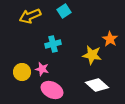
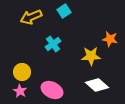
yellow arrow: moved 1 px right, 1 px down
orange star: rotated 21 degrees counterclockwise
cyan cross: rotated 21 degrees counterclockwise
yellow star: moved 1 px left, 1 px down; rotated 12 degrees counterclockwise
pink star: moved 22 px left, 22 px down; rotated 16 degrees clockwise
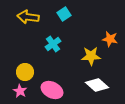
cyan square: moved 3 px down
yellow arrow: moved 3 px left; rotated 30 degrees clockwise
yellow circle: moved 3 px right
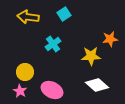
orange star: rotated 21 degrees counterclockwise
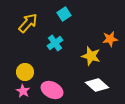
yellow arrow: moved 6 px down; rotated 125 degrees clockwise
cyan cross: moved 2 px right, 1 px up
yellow star: rotated 18 degrees clockwise
pink star: moved 3 px right
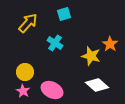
cyan square: rotated 16 degrees clockwise
orange star: moved 5 px down; rotated 28 degrees counterclockwise
cyan cross: rotated 21 degrees counterclockwise
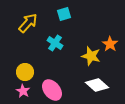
pink ellipse: rotated 25 degrees clockwise
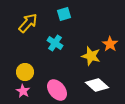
pink ellipse: moved 5 px right
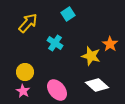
cyan square: moved 4 px right; rotated 16 degrees counterclockwise
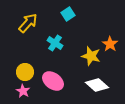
pink ellipse: moved 4 px left, 9 px up; rotated 15 degrees counterclockwise
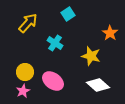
orange star: moved 11 px up
white diamond: moved 1 px right
pink star: rotated 16 degrees clockwise
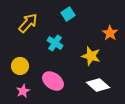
yellow circle: moved 5 px left, 6 px up
